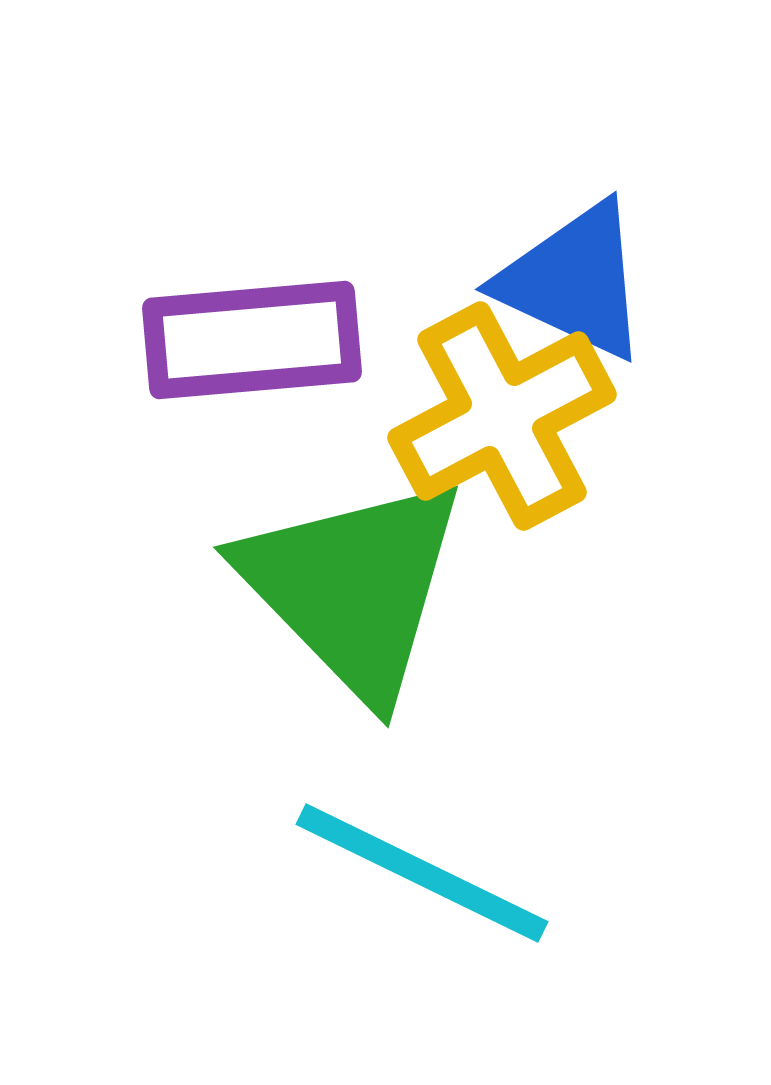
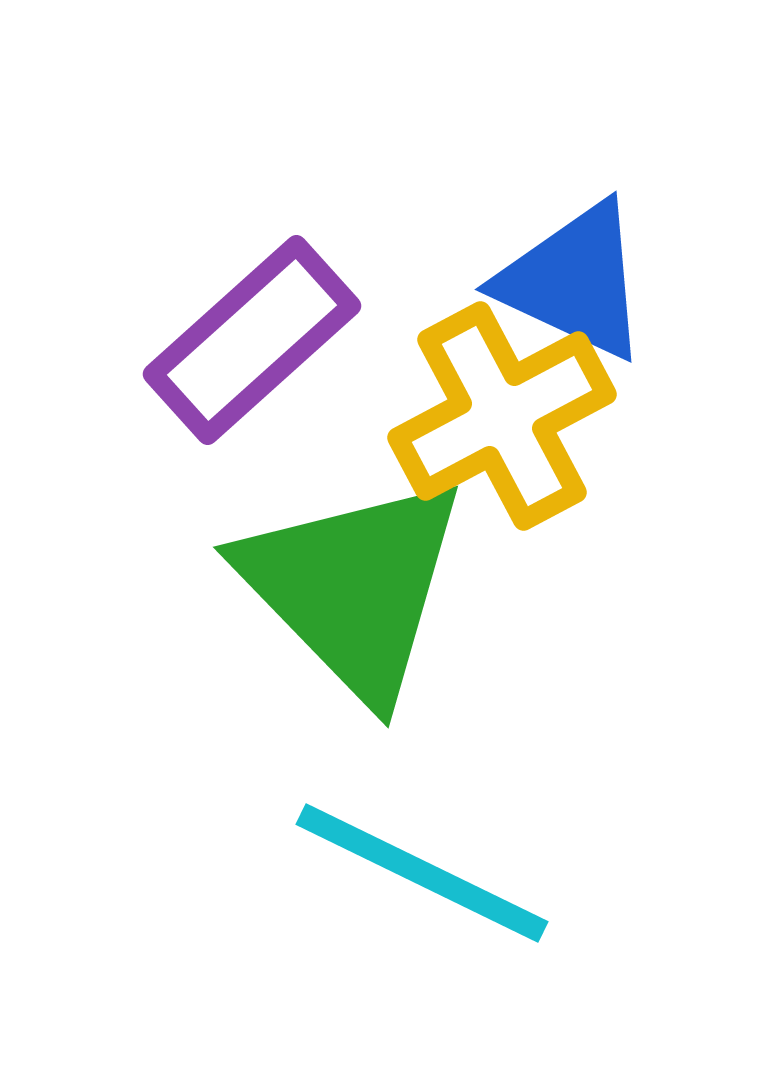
purple rectangle: rotated 37 degrees counterclockwise
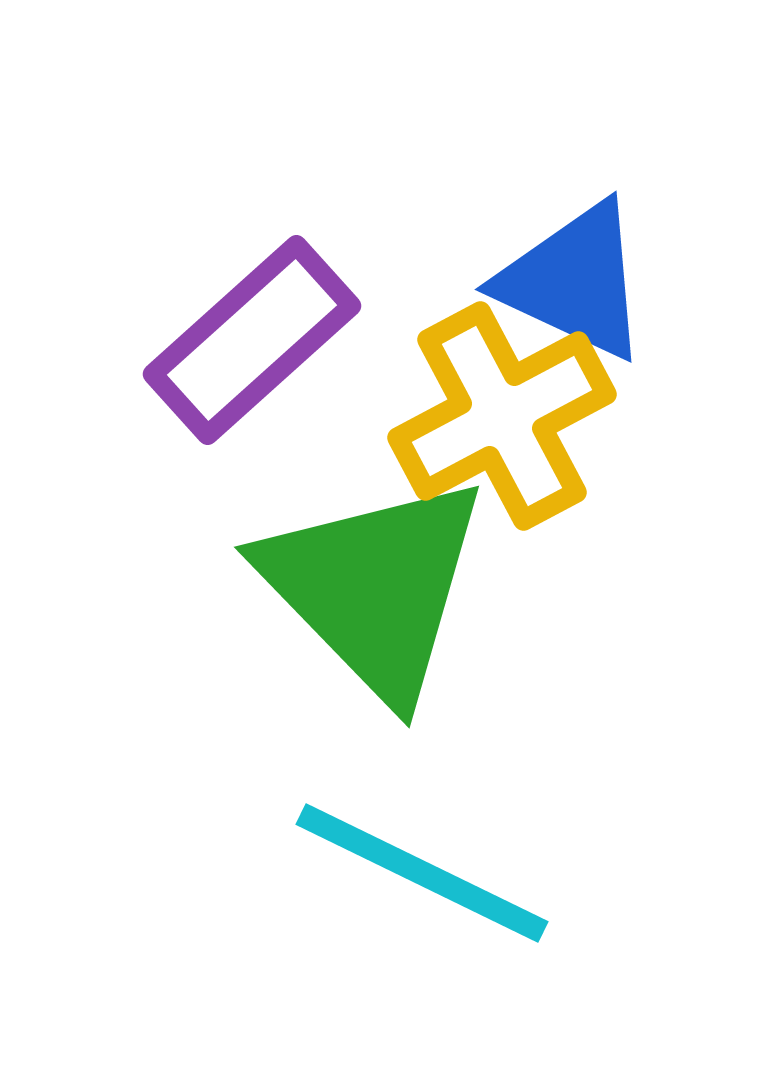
green triangle: moved 21 px right
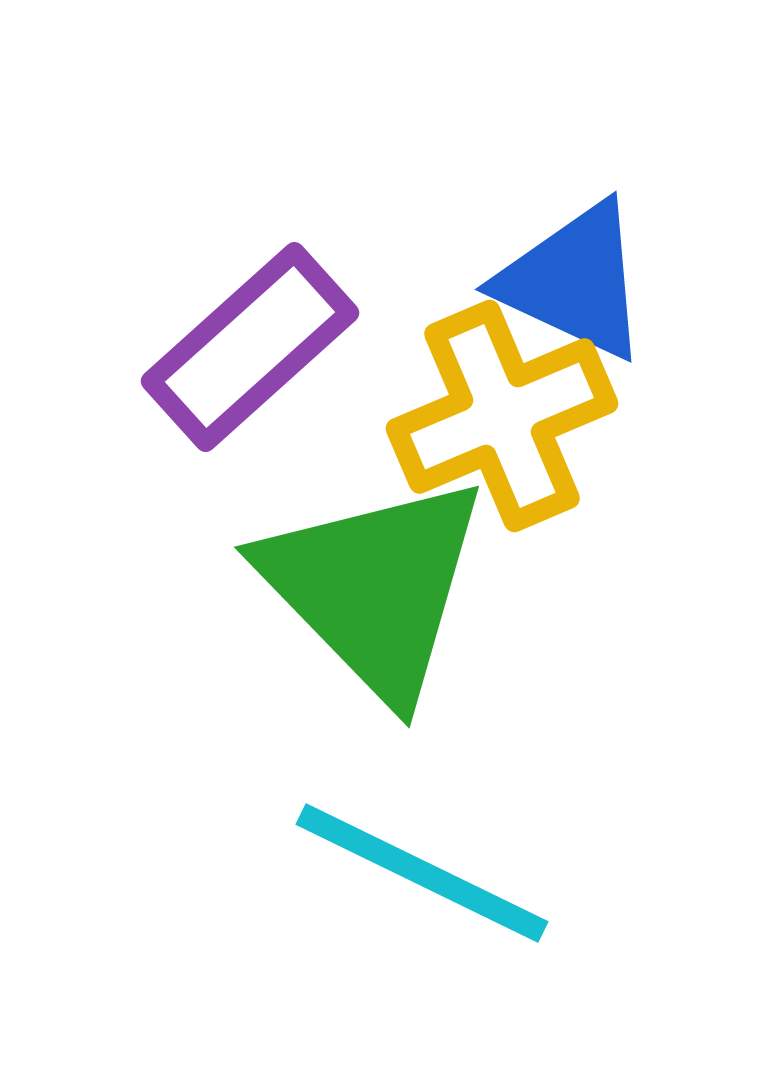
purple rectangle: moved 2 px left, 7 px down
yellow cross: rotated 5 degrees clockwise
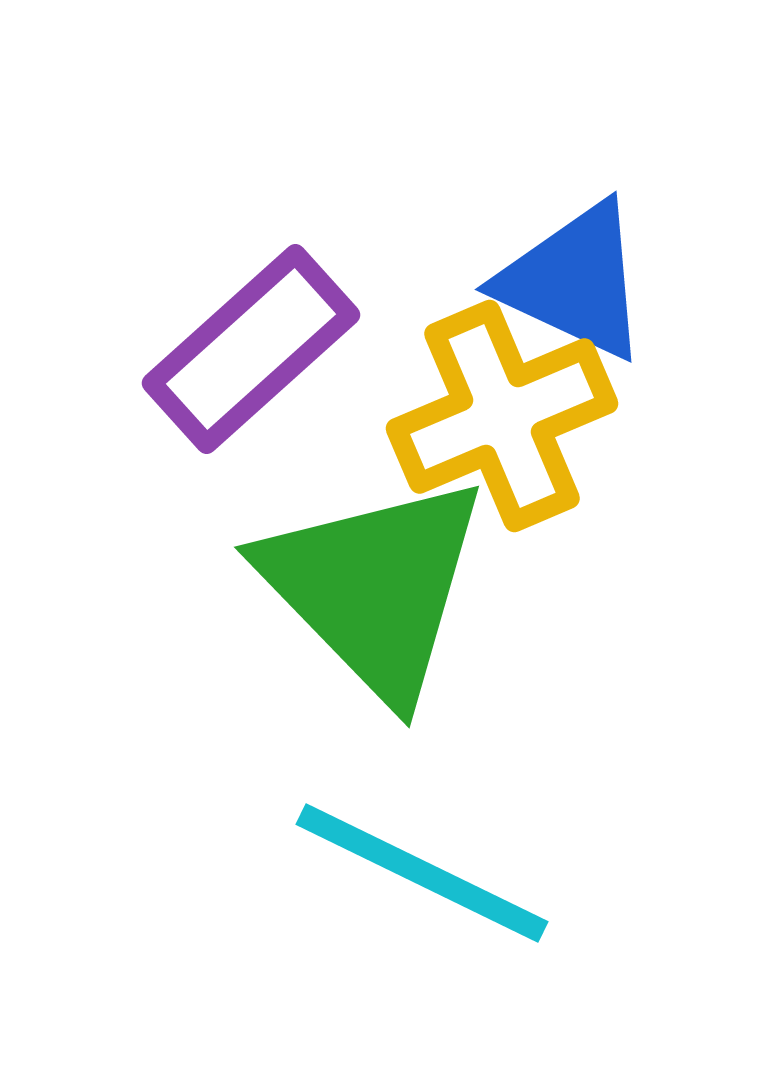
purple rectangle: moved 1 px right, 2 px down
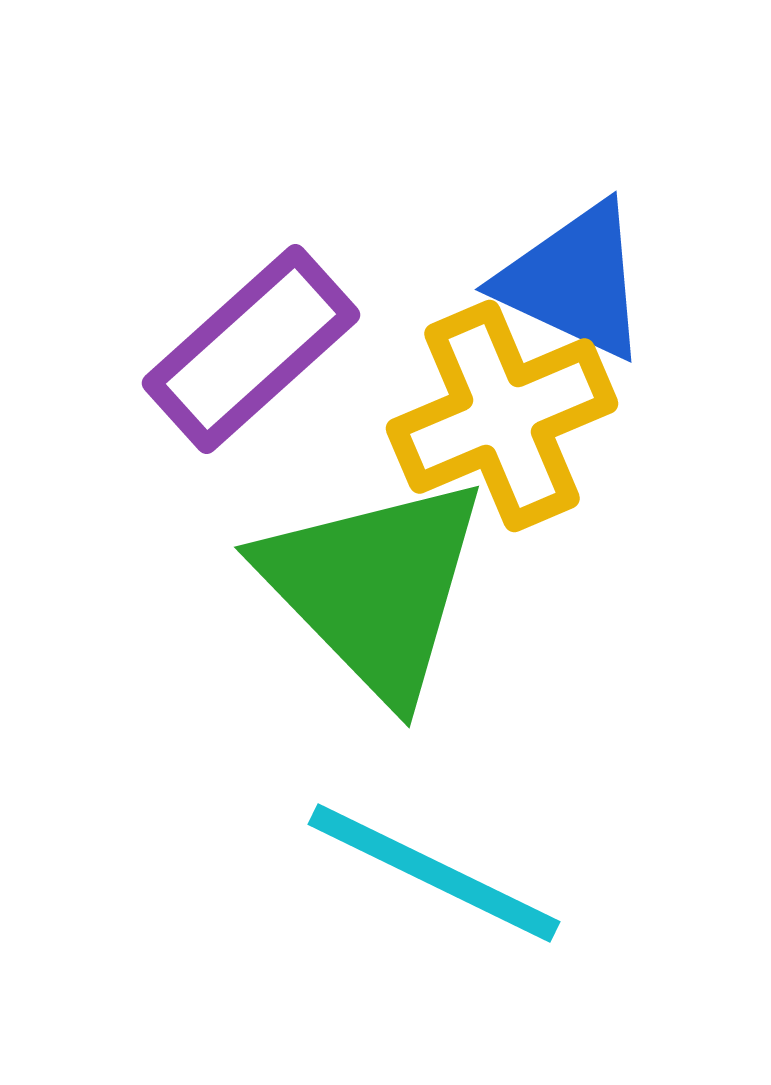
cyan line: moved 12 px right
